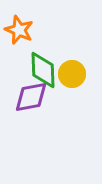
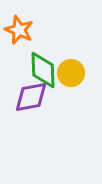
yellow circle: moved 1 px left, 1 px up
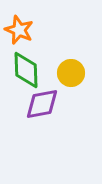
green diamond: moved 17 px left
purple diamond: moved 11 px right, 7 px down
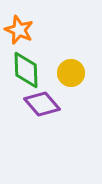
purple diamond: rotated 60 degrees clockwise
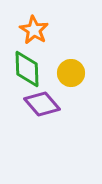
orange star: moved 15 px right; rotated 8 degrees clockwise
green diamond: moved 1 px right, 1 px up
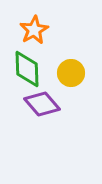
orange star: rotated 12 degrees clockwise
